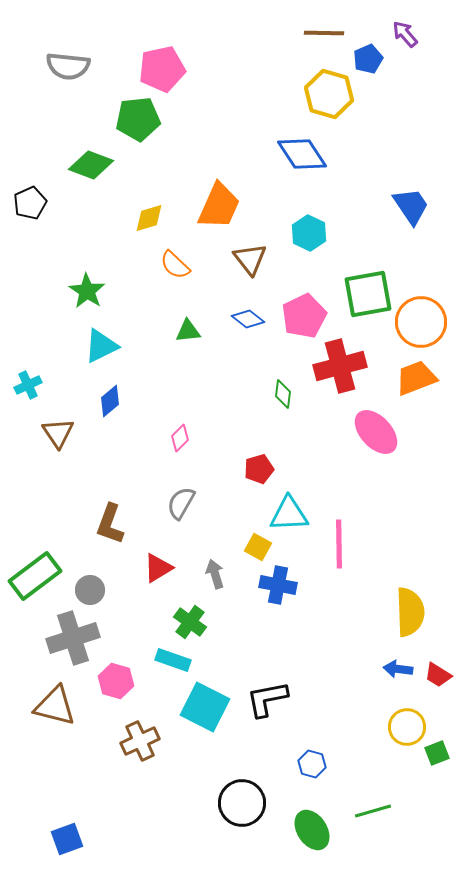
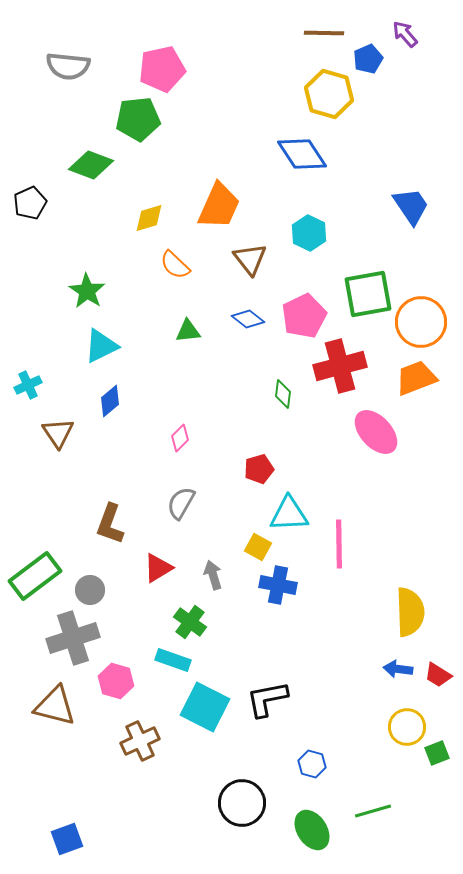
gray arrow at (215, 574): moved 2 px left, 1 px down
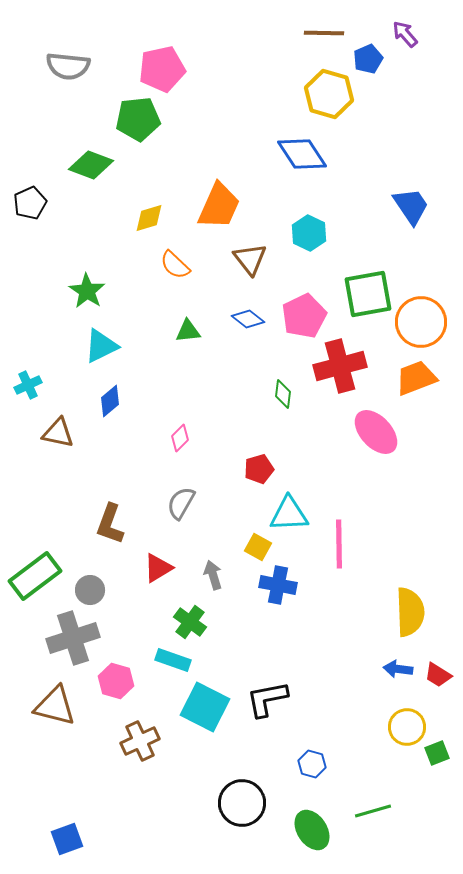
brown triangle at (58, 433): rotated 44 degrees counterclockwise
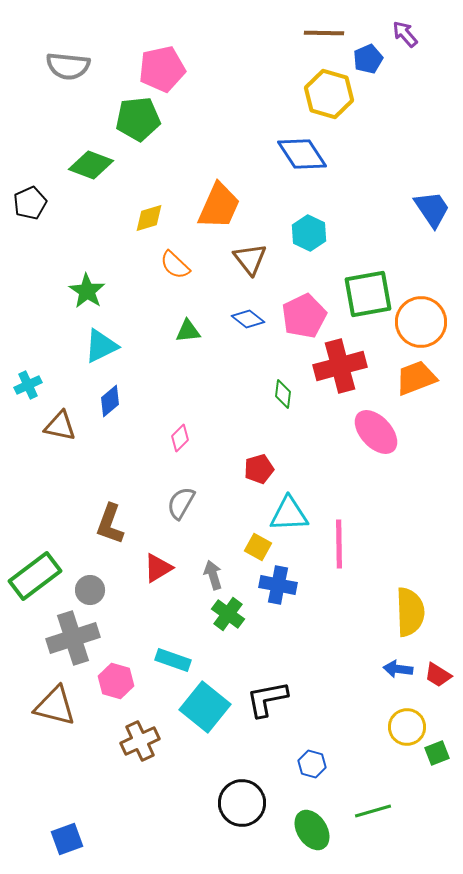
blue trapezoid at (411, 206): moved 21 px right, 3 px down
brown triangle at (58, 433): moved 2 px right, 7 px up
green cross at (190, 622): moved 38 px right, 8 px up
cyan square at (205, 707): rotated 12 degrees clockwise
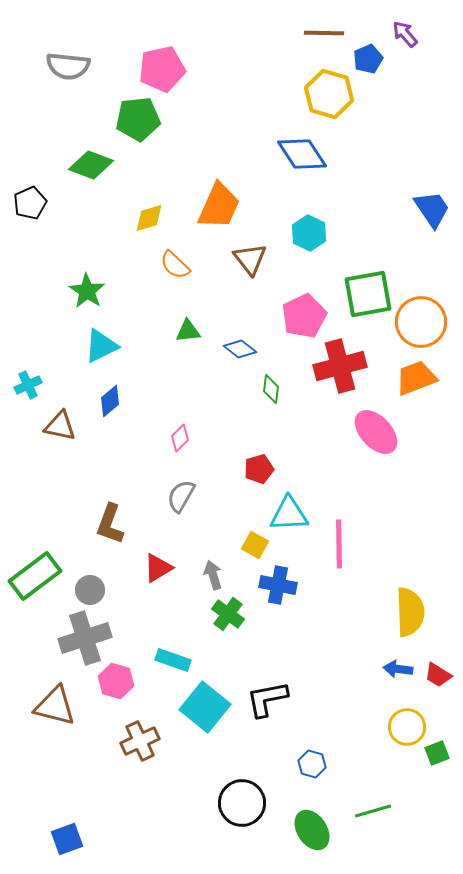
blue diamond at (248, 319): moved 8 px left, 30 px down
green diamond at (283, 394): moved 12 px left, 5 px up
gray semicircle at (181, 503): moved 7 px up
yellow square at (258, 547): moved 3 px left, 2 px up
gray cross at (73, 638): moved 12 px right
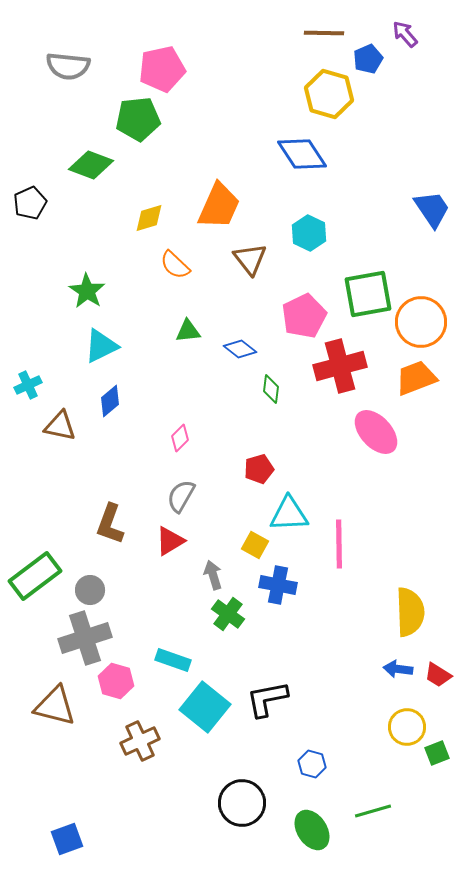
red triangle at (158, 568): moved 12 px right, 27 px up
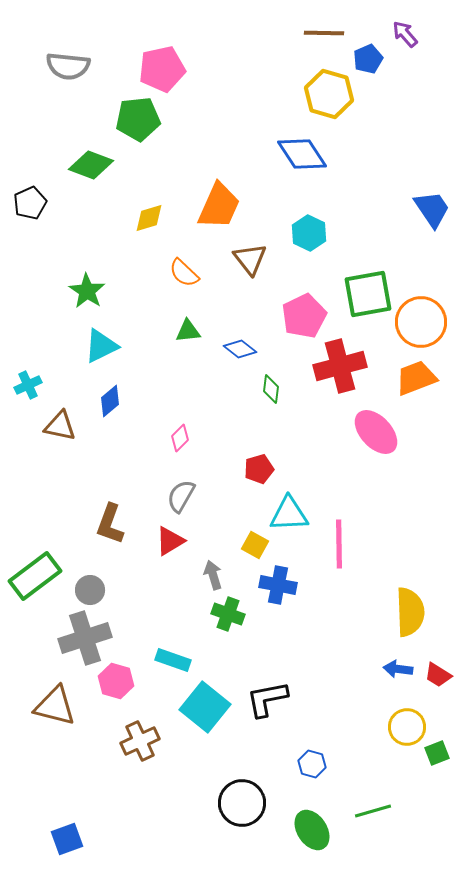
orange semicircle at (175, 265): moved 9 px right, 8 px down
green cross at (228, 614): rotated 16 degrees counterclockwise
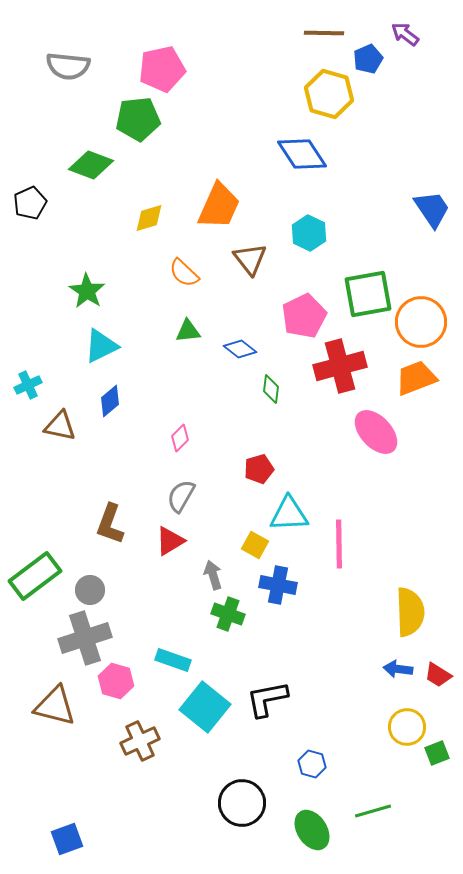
purple arrow at (405, 34): rotated 12 degrees counterclockwise
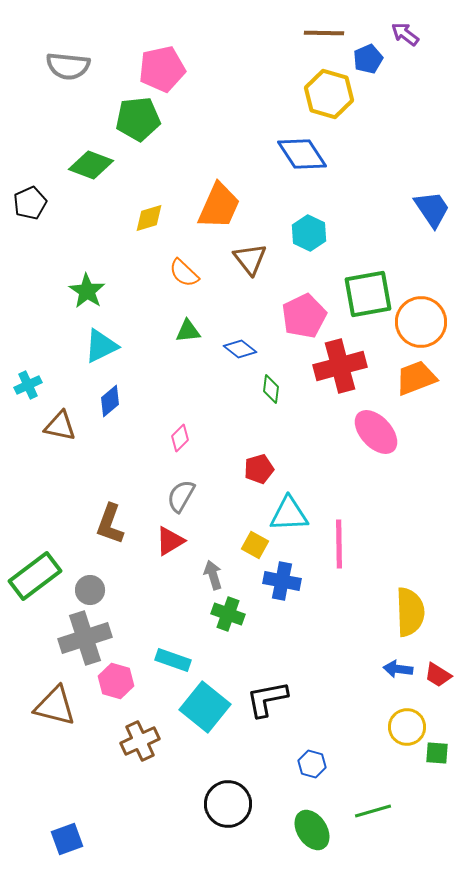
blue cross at (278, 585): moved 4 px right, 4 px up
green square at (437, 753): rotated 25 degrees clockwise
black circle at (242, 803): moved 14 px left, 1 px down
